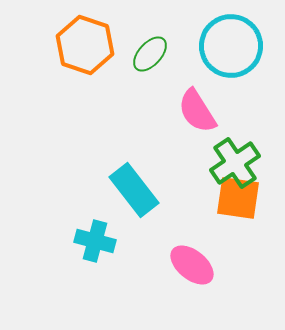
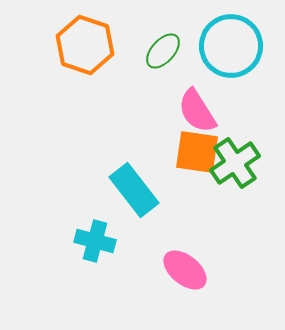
green ellipse: moved 13 px right, 3 px up
orange square: moved 41 px left, 46 px up
pink ellipse: moved 7 px left, 5 px down
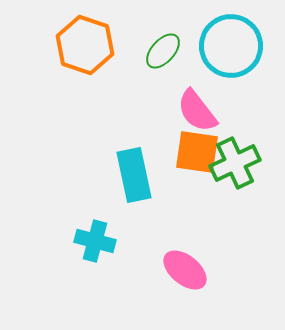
pink semicircle: rotated 6 degrees counterclockwise
green cross: rotated 9 degrees clockwise
cyan rectangle: moved 15 px up; rotated 26 degrees clockwise
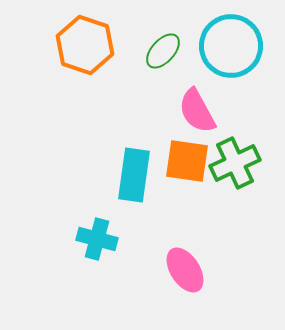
pink semicircle: rotated 9 degrees clockwise
orange square: moved 10 px left, 9 px down
cyan rectangle: rotated 20 degrees clockwise
cyan cross: moved 2 px right, 2 px up
pink ellipse: rotated 18 degrees clockwise
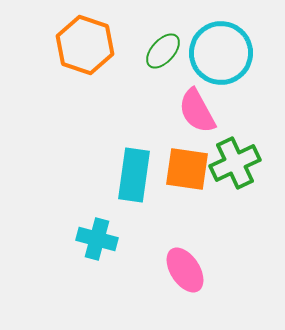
cyan circle: moved 10 px left, 7 px down
orange square: moved 8 px down
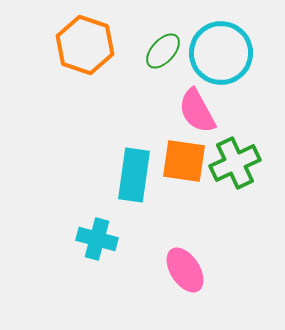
orange square: moved 3 px left, 8 px up
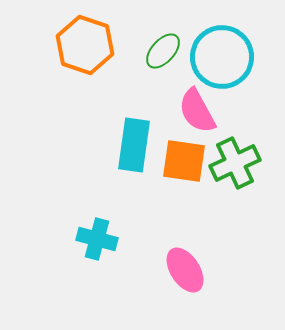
cyan circle: moved 1 px right, 4 px down
cyan rectangle: moved 30 px up
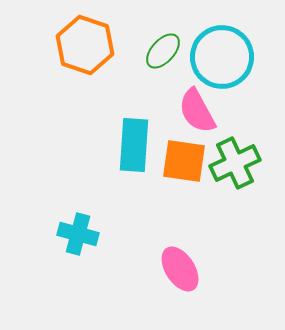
cyan rectangle: rotated 4 degrees counterclockwise
cyan cross: moved 19 px left, 5 px up
pink ellipse: moved 5 px left, 1 px up
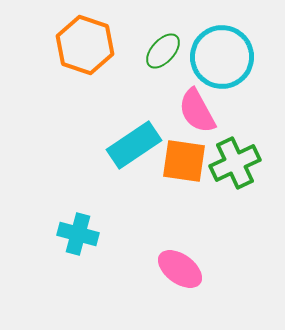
cyan rectangle: rotated 52 degrees clockwise
pink ellipse: rotated 21 degrees counterclockwise
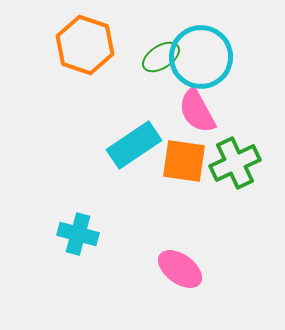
green ellipse: moved 2 px left, 6 px down; rotated 15 degrees clockwise
cyan circle: moved 21 px left
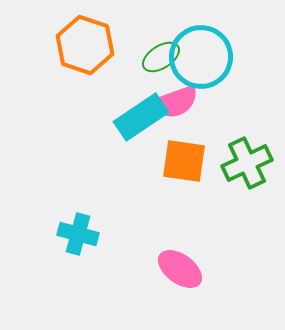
pink semicircle: moved 22 px left, 9 px up; rotated 81 degrees counterclockwise
cyan rectangle: moved 7 px right, 28 px up
green cross: moved 12 px right
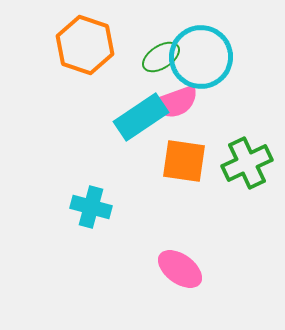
cyan cross: moved 13 px right, 27 px up
